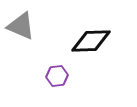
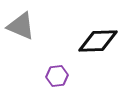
black diamond: moved 7 px right
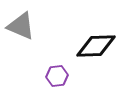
black diamond: moved 2 px left, 5 px down
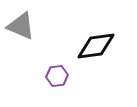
black diamond: rotated 6 degrees counterclockwise
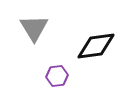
gray triangle: moved 13 px right, 2 px down; rotated 36 degrees clockwise
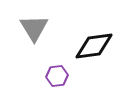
black diamond: moved 2 px left
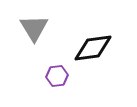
black diamond: moved 1 px left, 2 px down
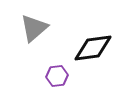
gray triangle: rotated 20 degrees clockwise
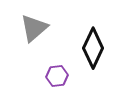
black diamond: rotated 57 degrees counterclockwise
